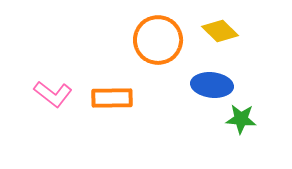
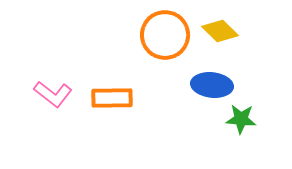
orange circle: moved 7 px right, 5 px up
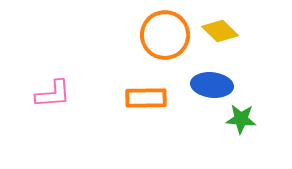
pink L-shape: rotated 42 degrees counterclockwise
orange rectangle: moved 34 px right
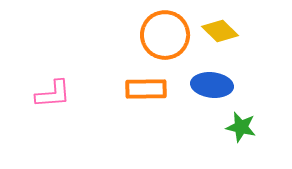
orange rectangle: moved 9 px up
green star: moved 8 px down; rotated 8 degrees clockwise
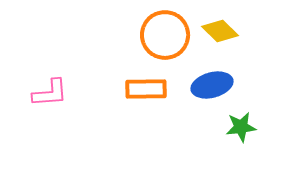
blue ellipse: rotated 21 degrees counterclockwise
pink L-shape: moved 3 px left, 1 px up
green star: rotated 20 degrees counterclockwise
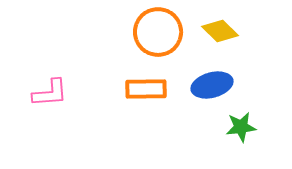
orange circle: moved 7 px left, 3 px up
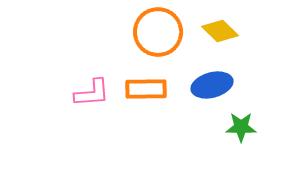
pink L-shape: moved 42 px right
green star: rotated 8 degrees clockwise
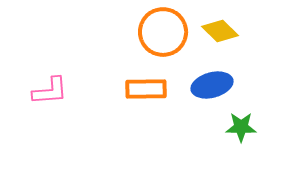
orange circle: moved 5 px right
pink L-shape: moved 42 px left, 2 px up
